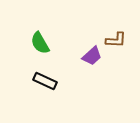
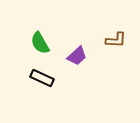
purple trapezoid: moved 15 px left
black rectangle: moved 3 px left, 3 px up
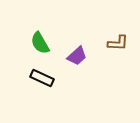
brown L-shape: moved 2 px right, 3 px down
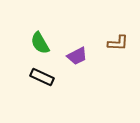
purple trapezoid: rotated 15 degrees clockwise
black rectangle: moved 1 px up
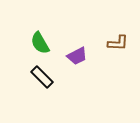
black rectangle: rotated 20 degrees clockwise
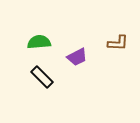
green semicircle: moved 1 px left, 1 px up; rotated 115 degrees clockwise
purple trapezoid: moved 1 px down
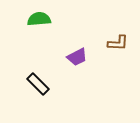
green semicircle: moved 23 px up
black rectangle: moved 4 px left, 7 px down
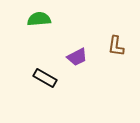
brown L-shape: moved 2 px left, 3 px down; rotated 95 degrees clockwise
black rectangle: moved 7 px right, 6 px up; rotated 15 degrees counterclockwise
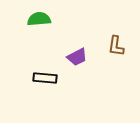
black rectangle: rotated 25 degrees counterclockwise
